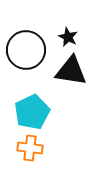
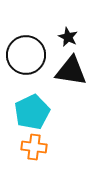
black circle: moved 5 px down
orange cross: moved 4 px right, 1 px up
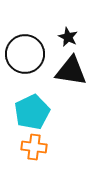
black circle: moved 1 px left, 1 px up
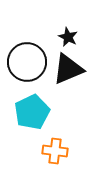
black circle: moved 2 px right, 8 px down
black triangle: moved 3 px left, 2 px up; rotated 32 degrees counterclockwise
orange cross: moved 21 px right, 4 px down
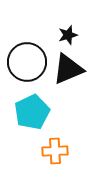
black star: moved 2 px up; rotated 30 degrees clockwise
orange cross: rotated 10 degrees counterclockwise
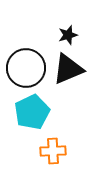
black circle: moved 1 px left, 6 px down
orange cross: moved 2 px left
